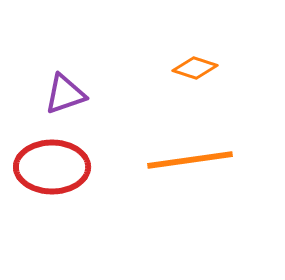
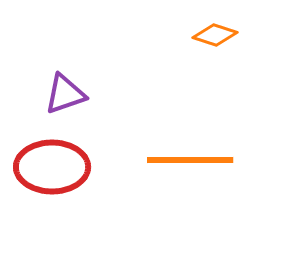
orange diamond: moved 20 px right, 33 px up
orange line: rotated 8 degrees clockwise
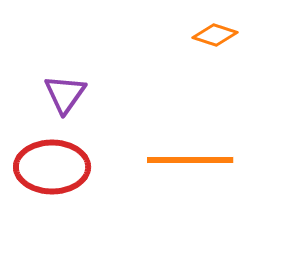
purple triangle: rotated 36 degrees counterclockwise
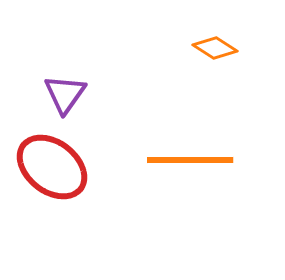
orange diamond: moved 13 px down; rotated 15 degrees clockwise
red ellipse: rotated 38 degrees clockwise
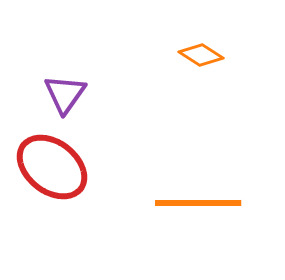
orange diamond: moved 14 px left, 7 px down
orange line: moved 8 px right, 43 px down
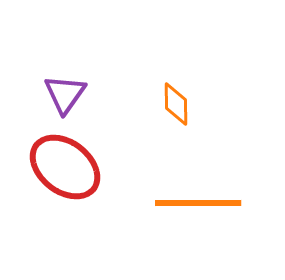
orange diamond: moved 25 px left, 49 px down; rotated 57 degrees clockwise
red ellipse: moved 13 px right
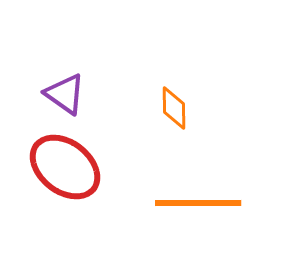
purple triangle: rotated 30 degrees counterclockwise
orange diamond: moved 2 px left, 4 px down
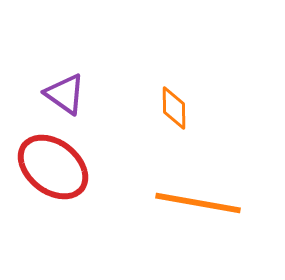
red ellipse: moved 12 px left
orange line: rotated 10 degrees clockwise
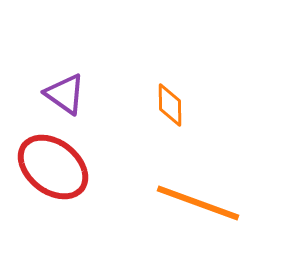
orange diamond: moved 4 px left, 3 px up
orange line: rotated 10 degrees clockwise
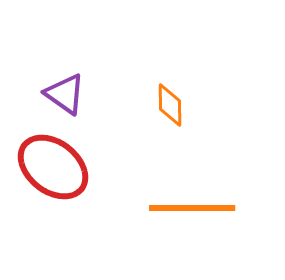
orange line: moved 6 px left, 5 px down; rotated 20 degrees counterclockwise
